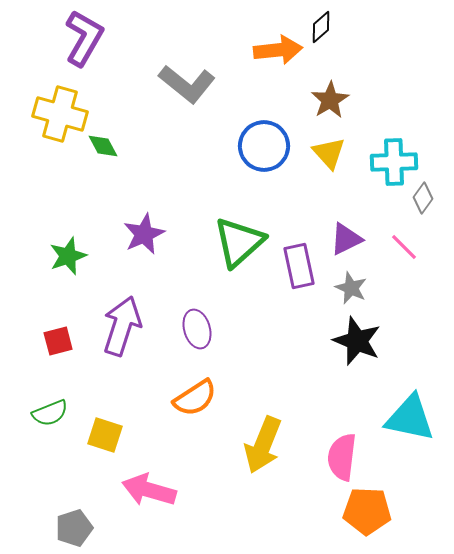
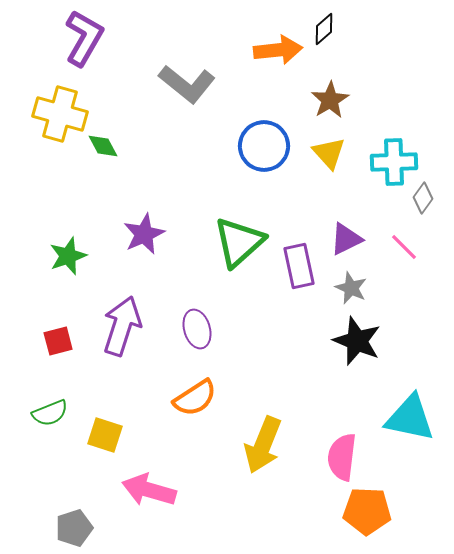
black diamond: moved 3 px right, 2 px down
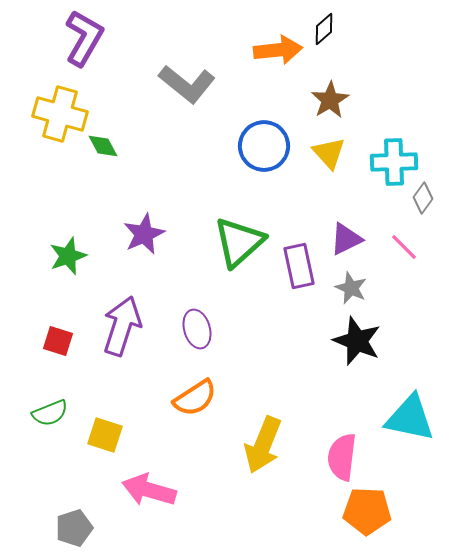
red square: rotated 32 degrees clockwise
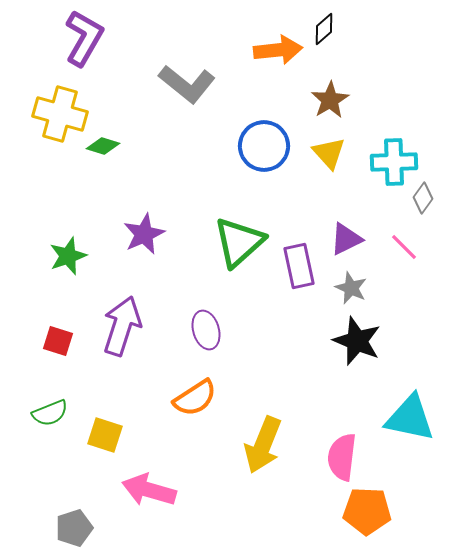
green diamond: rotated 44 degrees counterclockwise
purple ellipse: moved 9 px right, 1 px down
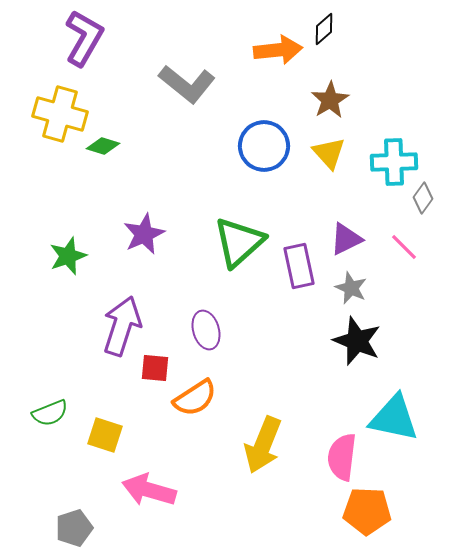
red square: moved 97 px right, 27 px down; rotated 12 degrees counterclockwise
cyan triangle: moved 16 px left
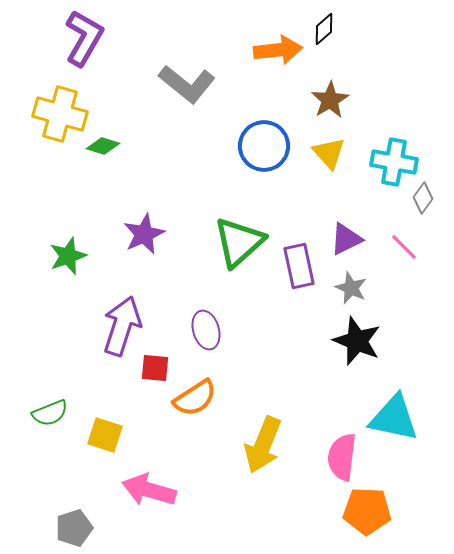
cyan cross: rotated 12 degrees clockwise
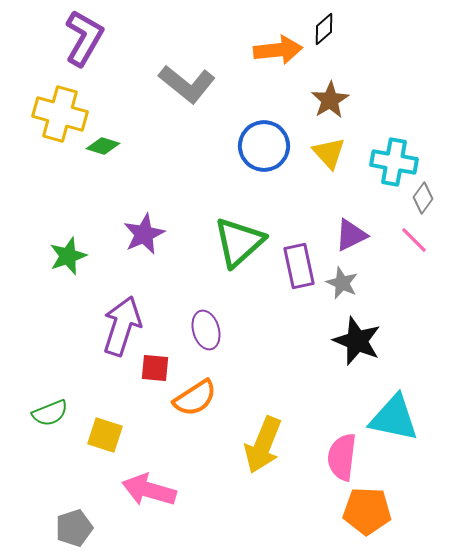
purple triangle: moved 5 px right, 4 px up
pink line: moved 10 px right, 7 px up
gray star: moved 9 px left, 5 px up
